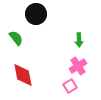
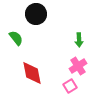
red diamond: moved 9 px right, 2 px up
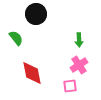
pink cross: moved 1 px right, 1 px up
pink square: rotated 24 degrees clockwise
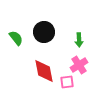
black circle: moved 8 px right, 18 px down
red diamond: moved 12 px right, 2 px up
pink square: moved 3 px left, 4 px up
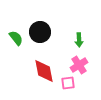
black circle: moved 4 px left
pink square: moved 1 px right, 1 px down
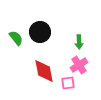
green arrow: moved 2 px down
